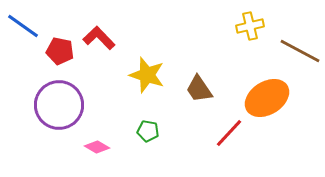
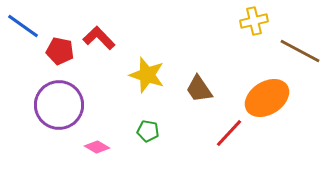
yellow cross: moved 4 px right, 5 px up
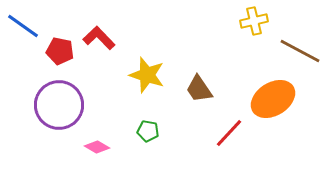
orange ellipse: moved 6 px right, 1 px down
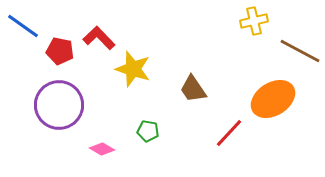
yellow star: moved 14 px left, 6 px up
brown trapezoid: moved 6 px left
pink diamond: moved 5 px right, 2 px down
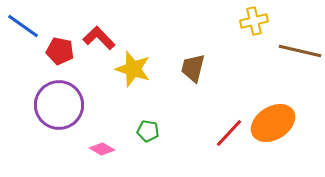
brown line: rotated 15 degrees counterclockwise
brown trapezoid: moved 21 px up; rotated 48 degrees clockwise
orange ellipse: moved 24 px down
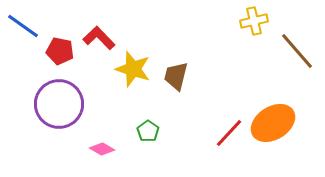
brown line: moved 3 px left; rotated 36 degrees clockwise
brown trapezoid: moved 17 px left, 8 px down
purple circle: moved 1 px up
green pentagon: rotated 25 degrees clockwise
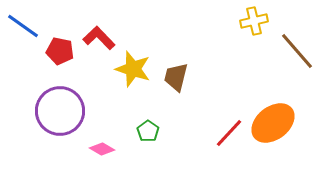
brown trapezoid: moved 1 px down
purple circle: moved 1 px right, 7 px down
orange ellipse: rotated 6 degrees counterclockwise
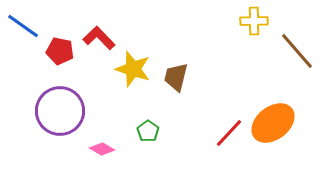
yellow cross: rotated 12 degrees clockwise
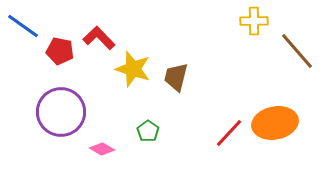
purple circle: moved 1 px right, 1 px down
orange ellipse: moved 2 px right; rotated 27 degrees clockwise
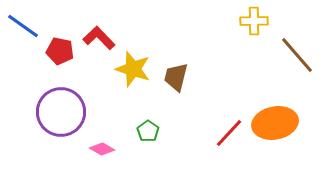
brown line: moved 4 px down
